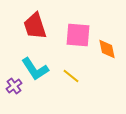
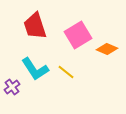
pink square: rotated 36 degrees counterclockwise
orange diamond: rotated 55 degrees counterclockwise
yellow line: moved 5 px left, 4 px up
purple cross: moved 2 px left, 1 px down
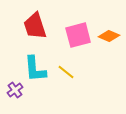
pink square: rotated 16 degrees clockwise
orange diamond: moved 2 px right, 13 px up
cyan L-shape: rotated 28 degrees clockwise
purple cross: moved 3 px right, 3 px down
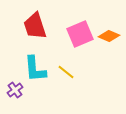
pink square: moved 2 px right, 1 px up; rotated 8 degrees counterclockwise
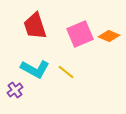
cyan L-shape: rotated 56 degrees counterclockwise
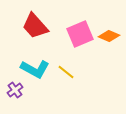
red trapezoid: rotated 24 degrees counterclockwise
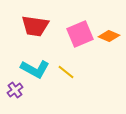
red trapezoid: rotated 40 degrees counterclockwise
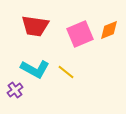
orange diamond: moved 6 px up; rotated 45 degrees counterclockwise
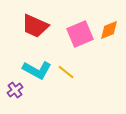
red trapezoid: rotated 16 degrees clockwise
cyan L-shape: moved 2 px right, 1 px down
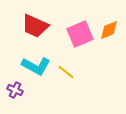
cyan L-shape: moved 1 px left, 4 px up
purple cross: rotated 28 degrees counterclockwise
